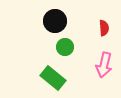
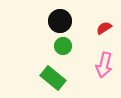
black circle: moved 5 px right
red semicircle: rotated 119 degrees counterclockwise
green circle: moved 2 px left, 1 px up
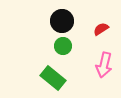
black circle: moved 2 px right
red semicircle: moved 3 px left, 1 px down
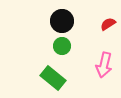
red semicircle: moved 7 px right, 5 px up
green circle: moved 1 px left
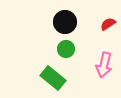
black circle: moved 3 px right, 1 px down
green circle: moved 4 px right, 3 px down
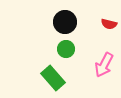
red semicircle: moved 1 px right; rotated 133 degrees counterclockwise
pink arrow: rotated 15 degrees clockwise
green rectangle: rotated 10 degrees clockwise
